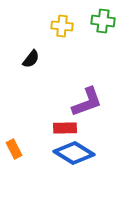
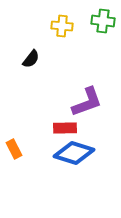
blue diamond: rotated 15 degrees counterclockwise
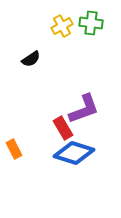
green cross: moved 12 px left, 2 px down
yellow cross: rotated 35 degrees counterclockwise
black semicircle: rotated 18 degrees clockwise
purple L-shape: moved 3 px left, 7 px down
red rectangle: moved 2 px left; rotated 60 degrees clockwise
